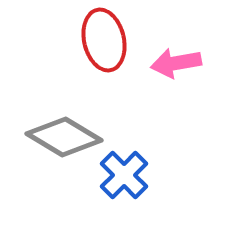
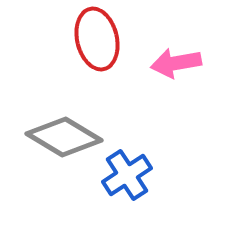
red ellipse: moved 7 px left, 1 px up
blue cross: moved 3 px right; rotated 12 degrees clockwise
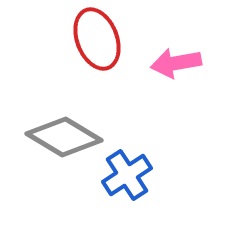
red ellipse: rotated 8 degrees counterclockwise
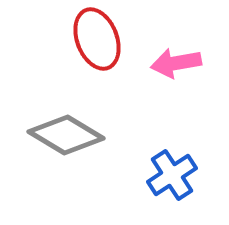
gray diamond: moved 2 px right, 2 px up
blue cross: moved 45 px right
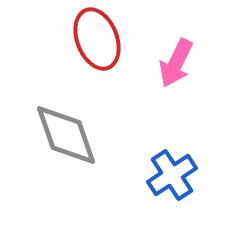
pink arrow: rotated 54 degrees counterclockwise
gray diamond: rotated 40 degrees clockwise
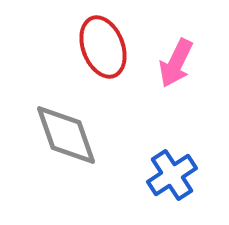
red ellipse: moved 6 px right, 8 px down
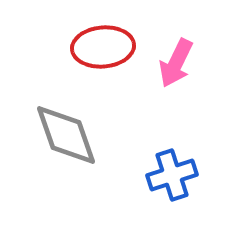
red ellipse: rotated 74 degrees counterclockwise
blue cross: rotated 15 degrees clockwise
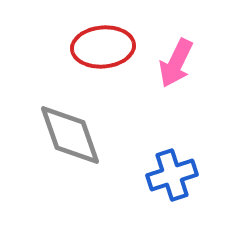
gray diamond: moved 4 px right
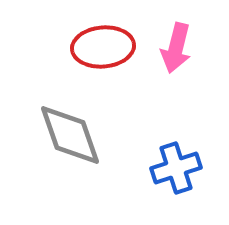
pink arrow: moved 15 px up; rotated 12 degrees counterclockwise
blue cross: moved 4 px right, 7 px up
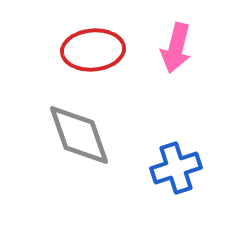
red ellipse: moved 10 px left, 3 px down
gray diamond: moved 9 px right
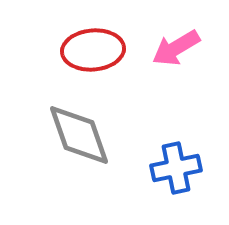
pink arrow: rotated 45 degrees clockwise
blue cross: rotated 6 degrees clockwise
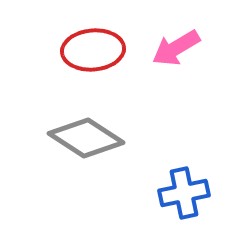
gray diamond: moved 7 px right, 3 px down; rotated 38 degrees counterclockwise
blue cross: moved 8 px right, 25 px down
